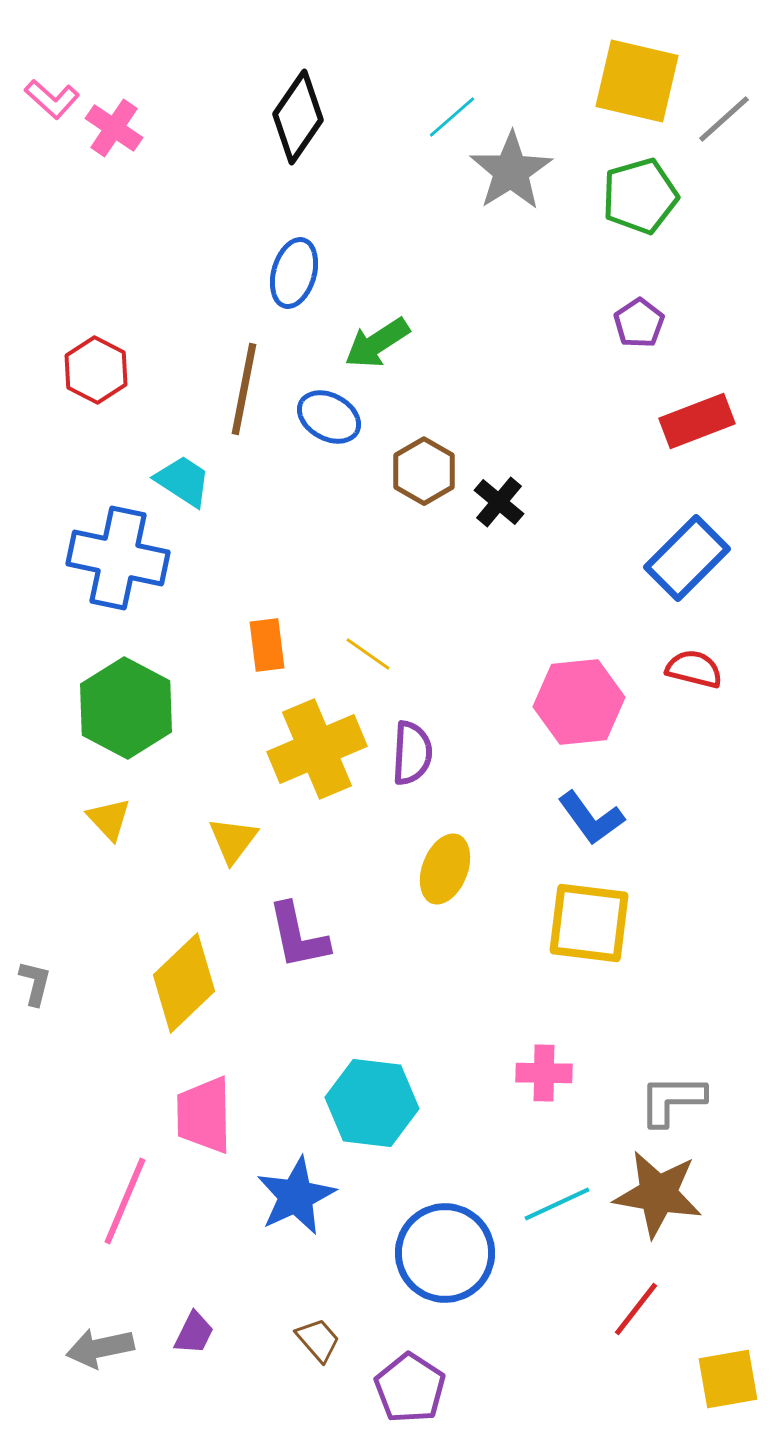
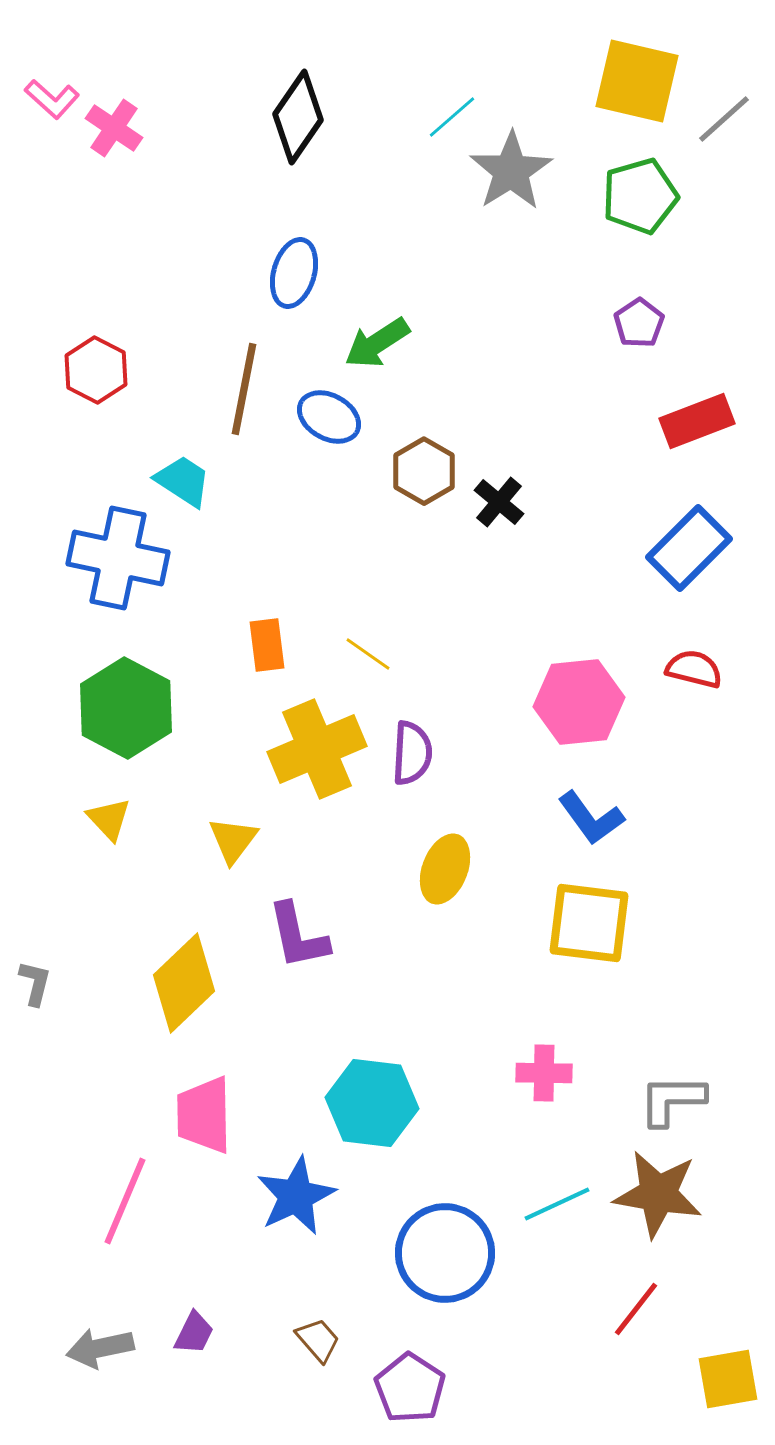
blue rectangle at (687, 558): moved 2 px right, 10 px up
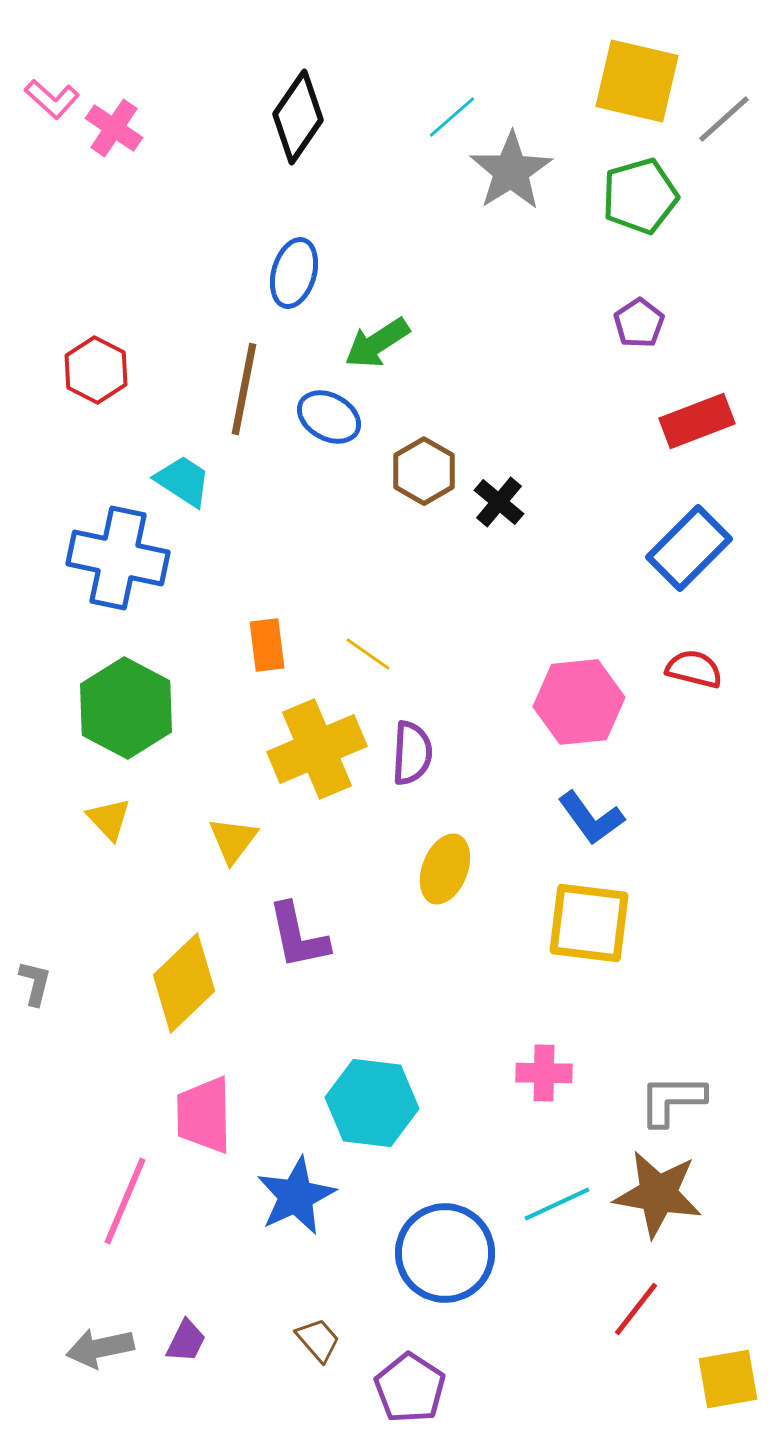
purple trapezoid at (194, 1333): moved 8 px left, 8 px down
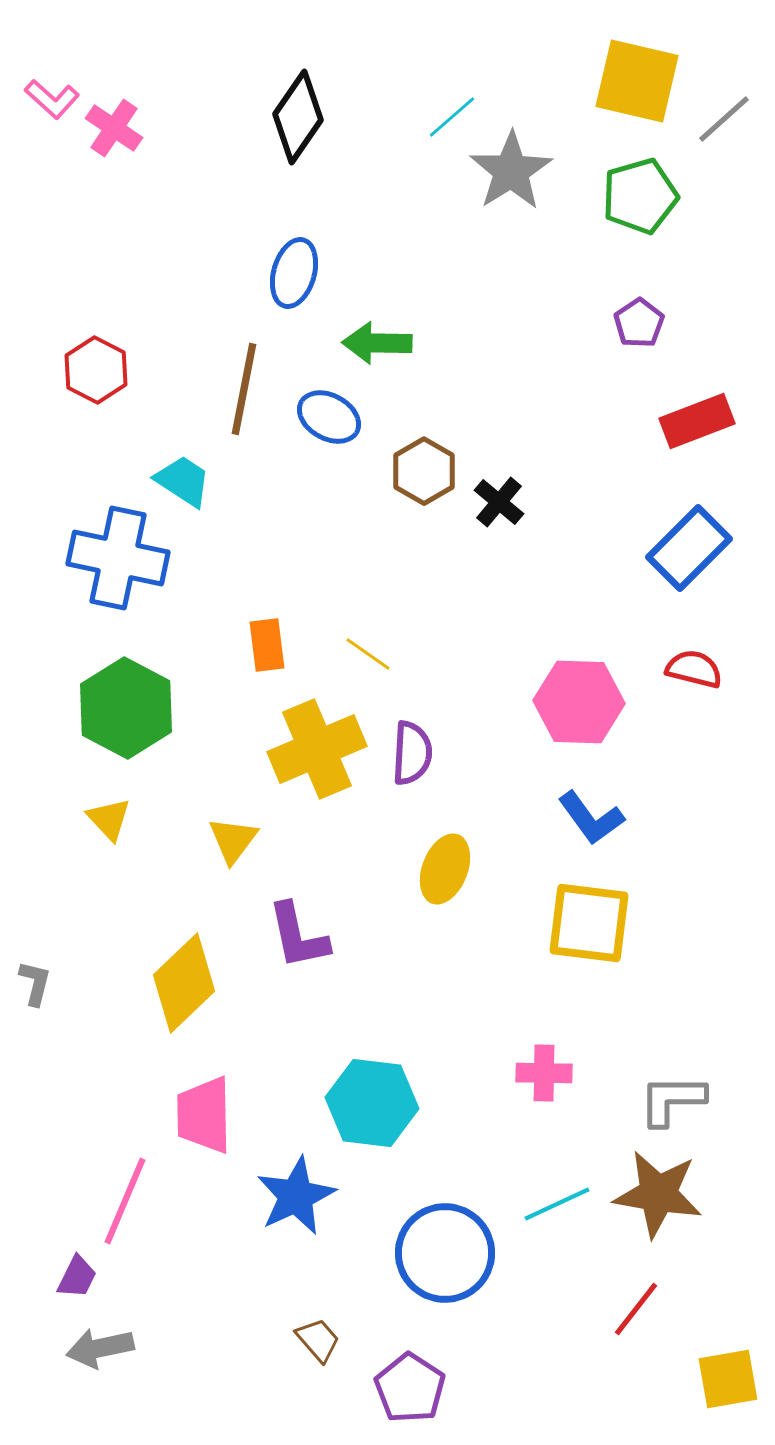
green arrow at (377, 343): rotated 34 degrees clockwise
pink hexagon at (579, 702): rotated 8 degrees clockwise
purple trapezoid at (186, 1341): moved 109 px left, 64 px up
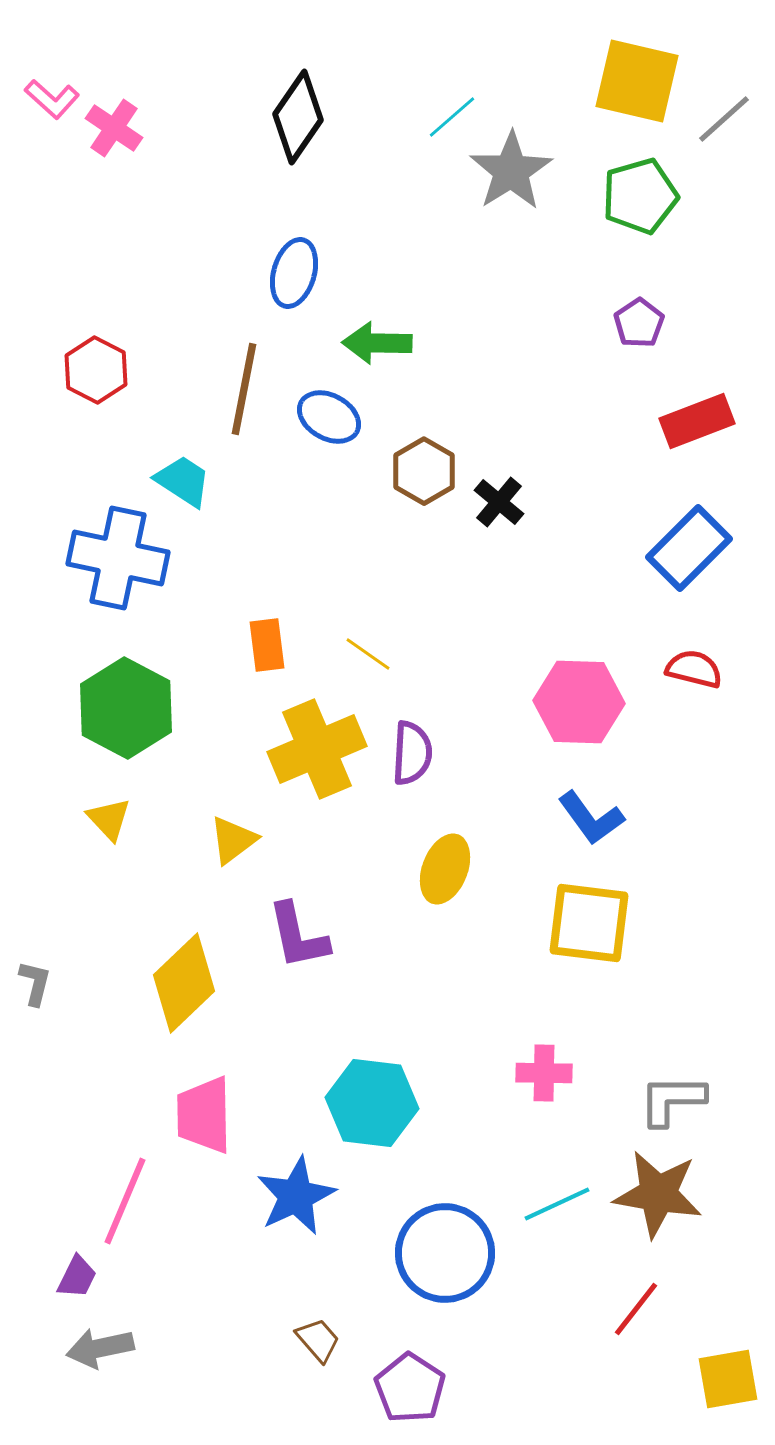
yellow triangle at (233, 840): rotated 16 degrees clockwise
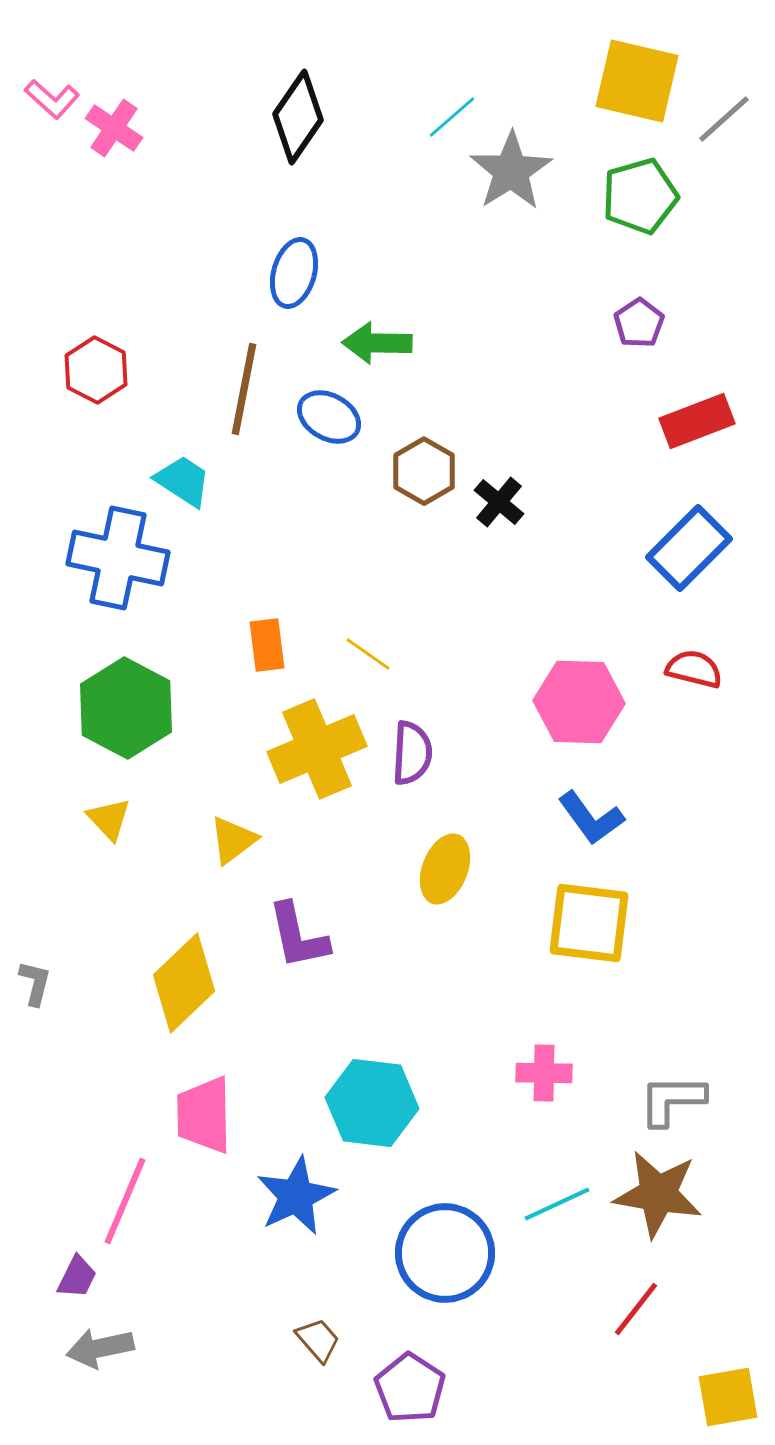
yellow square at (728, 1379): moved 18 px down
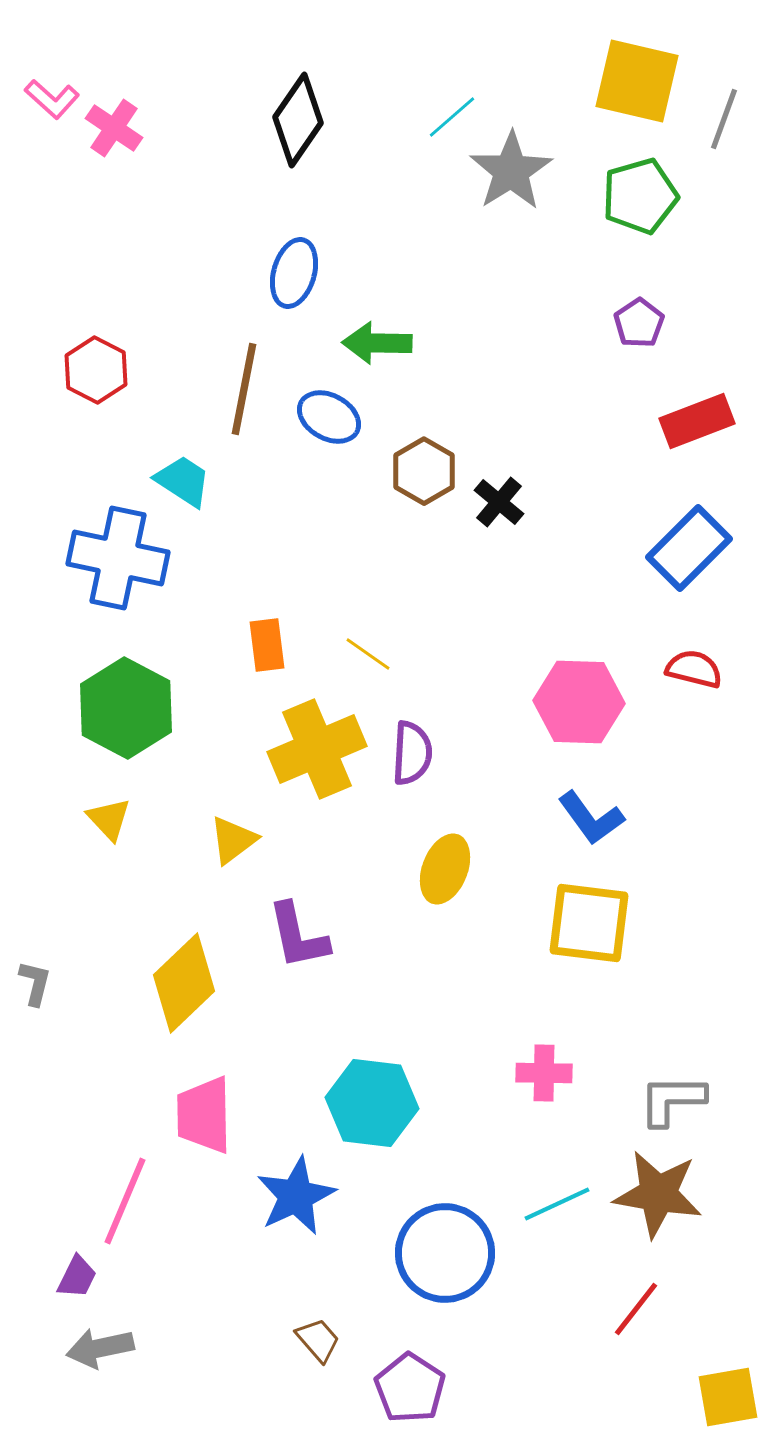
black diamond at (298, 117): moved 3 px down
gray line at (724, 119): rotated 28 degrees counterclockwise
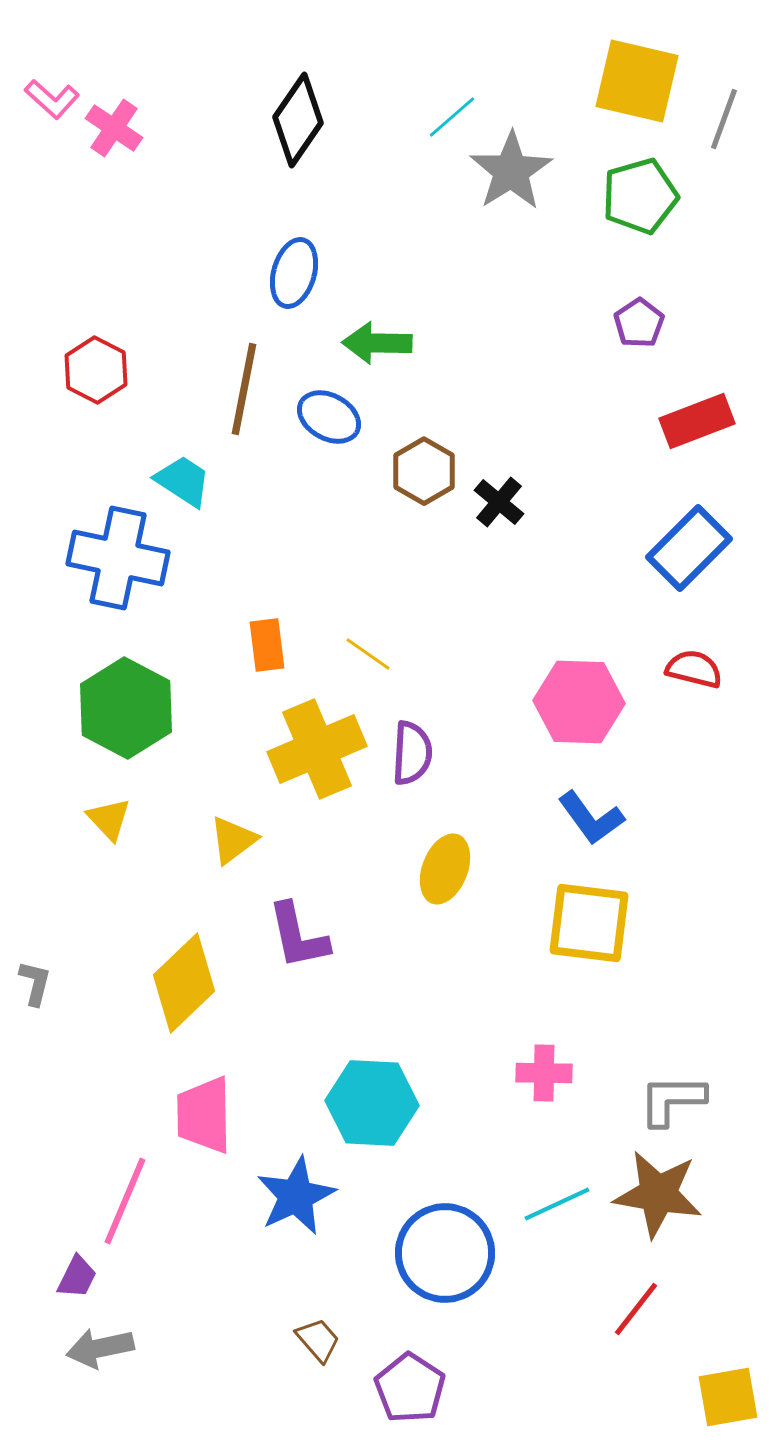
cyan hexagon at (372, 1103): rotated 4 degrees counterclockwise
